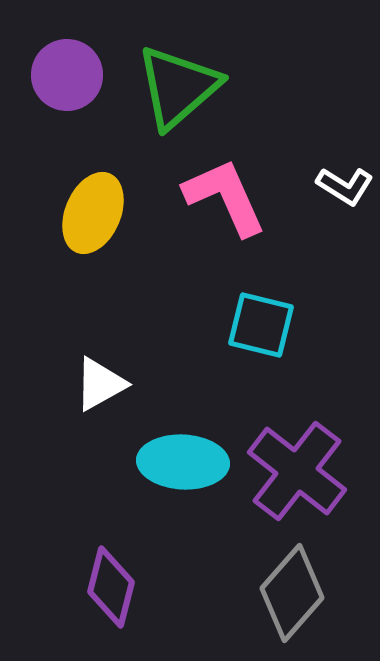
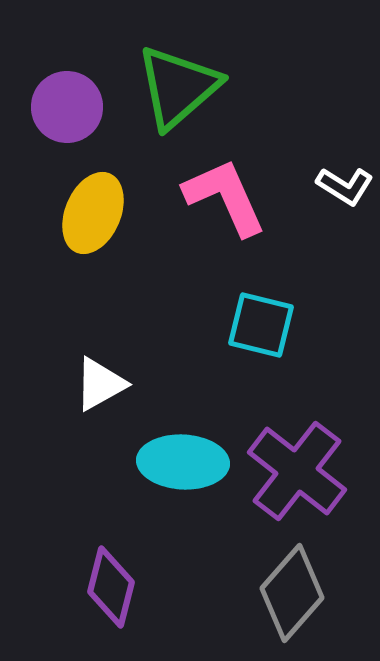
purple circle: moved 32 px down
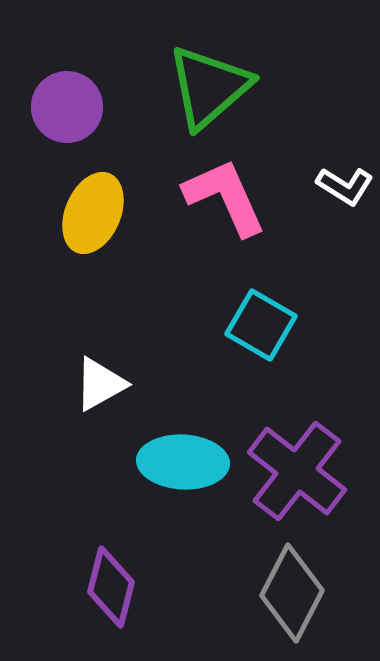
green triangle: moved 31 px right
cyan square: rotated 16 degrees clockwise
gray diamond: rotated 14 degrees counterclockwise
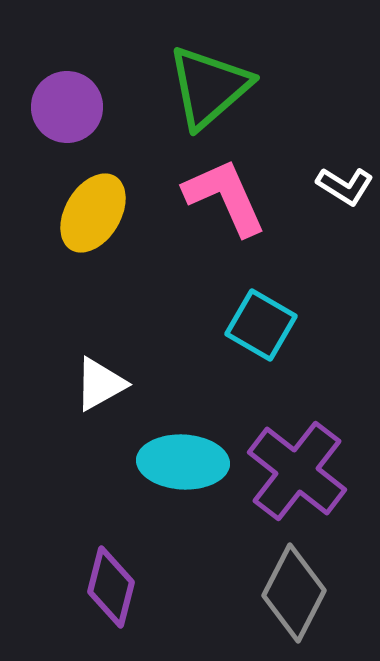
yellow ellipse: rotated 8 degrees clockwise
gray diamond: moved 2 px right
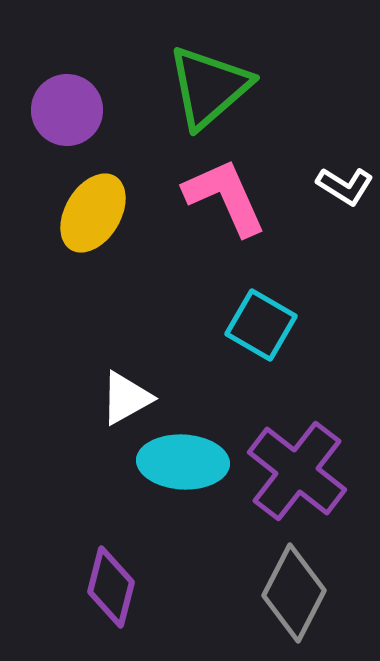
purple circle: moved 3 px down
white triangle: moved 26 px right, 14 px down
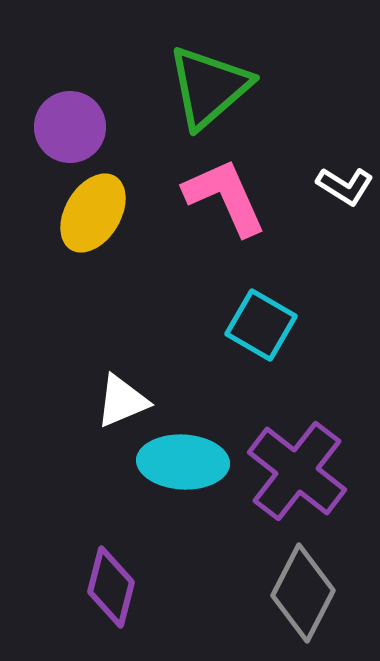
purple circle: moved 3 px right, 17 px down
white triangle: moved 4 px left, 3 px down; rotated 6 degrees clockwise
gray diamond: moved 9 px right
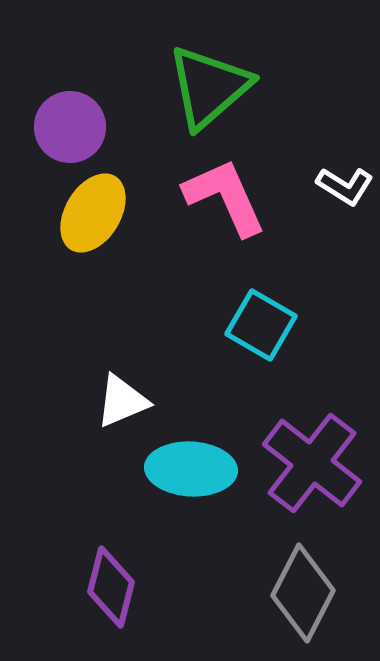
cyan ellipse: moved 8 px right, 7 px down
purple cross: moved 15 px right, 8 px up
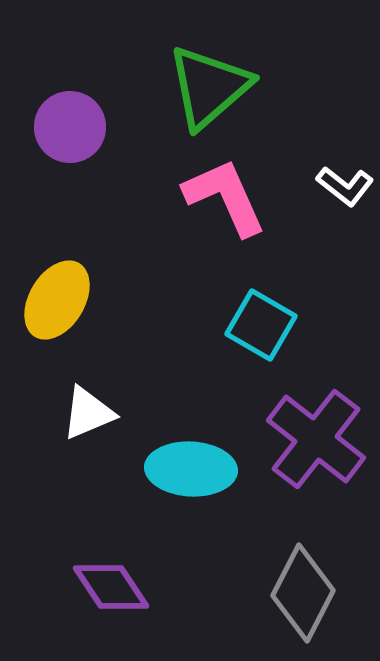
white L-shape: rotated 6 degrees clockwise
yellow ellipse: moved 36 px left, 87 px down
white triangle: moved 34 px left, 12 px down
purple cross: moved 4 px right, 24 px up
purple diamond: rotated 48 degrees counterclockwise
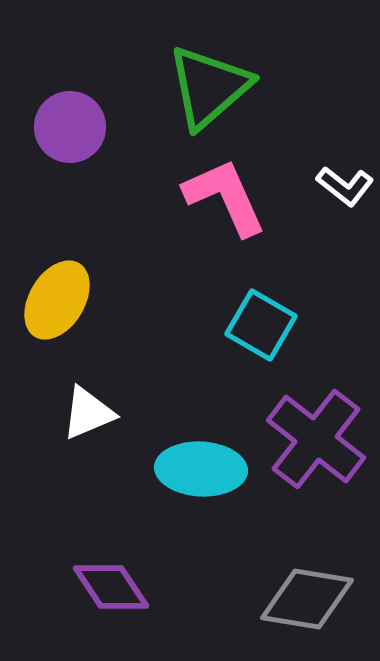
cyan ellipse: moved 10 px right
gray diamond: moved 4 px right, 6 px down; rotated 72 degrees clockwise
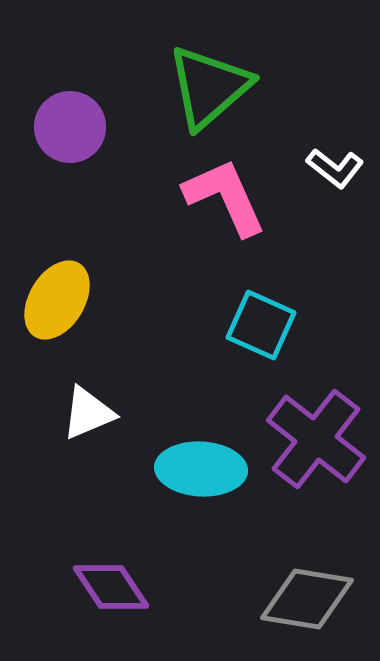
white L-shape: moved 10 px left, 18 px up
cyan square: rotated 6 degrees counterclockwise
